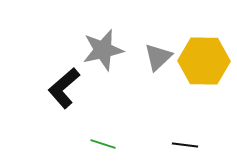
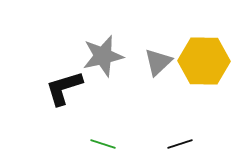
gray star: moved 6 px down
gray triangle: moved 5 px down
black L-shape: rotated 24 degrees clockwise
black line: moved 5 px left, 1 px up; rotated 25 degrees counterclockwise
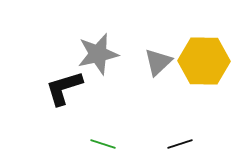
gray star: moved 5 px left, 2 px up
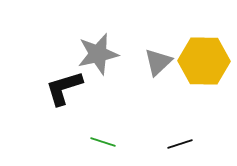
green line: moved 2 px up
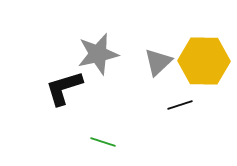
black line: moved 39 px up
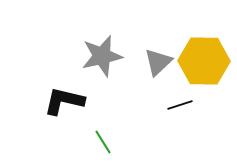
gray star: moved 4 px right, 2 px down
black L-shape: moved 13 px down; rotated 30 degrees clockwise
green line: rotated 40 degrees clockwise
